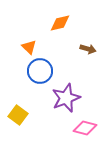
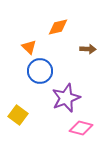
orange diamond: moved 2 px left, 4 px down
brown arrow: rotated 14 degrees counterclockwise
pink diamond: moved 4 px left
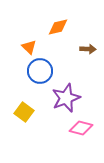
yellow square: moved 6 px right, 3 px up
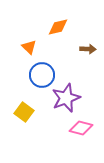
blue circle: moved 2 px right, 4 px down
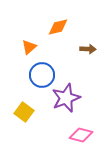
orange triangle: rotated 35 degrees clockwise
pink diamond: moved 7 px down
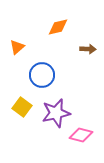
orange triangle: moved 12 px left
purple star: moved 10 px left, 15 px down; rotated 8 degrees clockwise
yellow square: moved 2 px left, 5 px up
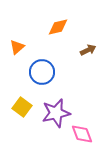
brown arrow: moved 1 px down; rotated 28 degrees counterclockwise
blue circle: moved 3 px up
pink diamond: moved 1 px right, 1 px up; rotated 55 degrees clockwise
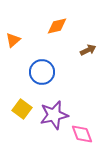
orange diamond: moved 1 px left, 1 px up
orange triangle: moved 4 px left, 7 px up
yellow square: moved 2 px down
purple star: moved 2 px left, 2 px down
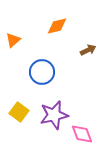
yellow square: moved 3 px left, 3 px down
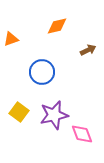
orange triangle: moved 2 px left, 1 px up; rotated 21 degrees clockwise
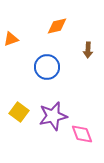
brown arrow: rotated 119 degrees clockwise
blue circle: moved 5 px right, 5 px up
purple star: moved 1 px left, 1 px down
